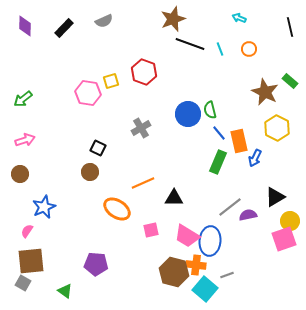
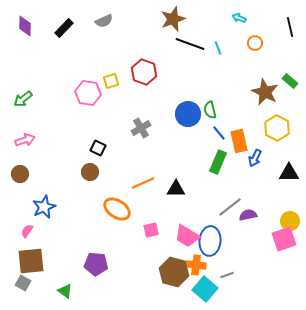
cyan line at (220, 49): moved 2 px left, 1 px up
orange circle at (249, 49): moved 6 px right, 6 px up
black triangle at (275, 197): moved 14 px right, 24 px up; rotated 30 degrees clockwise
black triangle at (174, 198): moved 2 px right, 9 px up
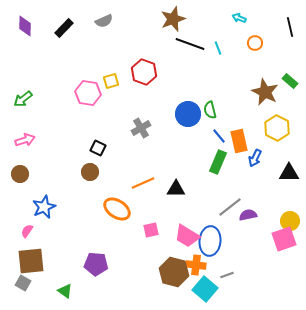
blue line at (219, 133): moved 3 px down
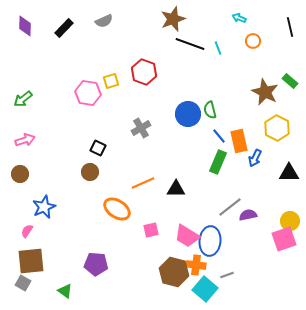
orange circle at (255, 43): moved 2 px left, 2 px up
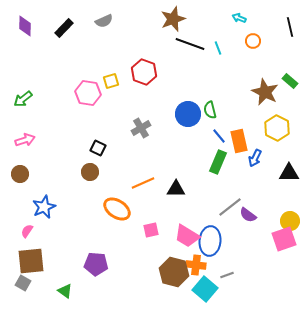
purple semicircle at (248, 215): rotated 132 degrees counterclockwise
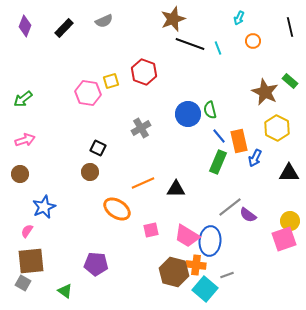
cyan arrow at (239, 18): rotated 88 degrees counterclockwise
purple diamond at (25, 26): rotated 20 degrees clockwise
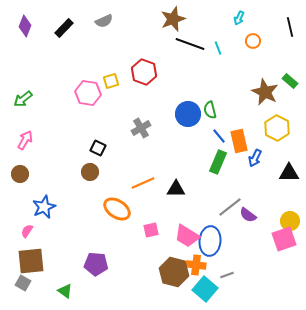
pink arrow at (25, 140): rotated 42 degrees counterclockwise
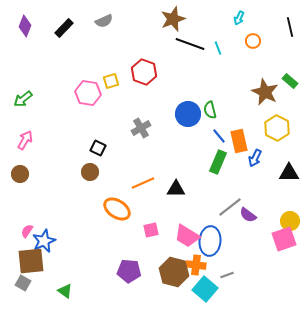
blue star at (44, 207): moved 34 px down
purple pentagon at (96, 264): moved 33 px right, 7 px down
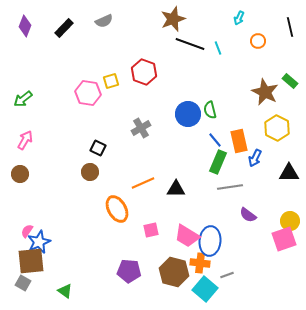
orange circle at (253, 41): moved 5 px right
blue line at (219, 136): moved 4 px left, 4 px down
gray line at (230, 207): moved 20 px up; rotated 30 degrees clockwise
orange ellipse at (117, 209): rotated 28 degrees clockwise
blue star at (44, 241): moved 5 px left, 1 px down
orange cross at (196, 265): moved 4 px right, 2 px up
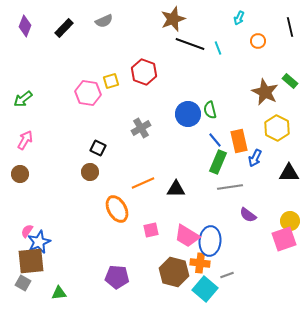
purple pentagon at (129, 271): moved 12 px left, 6 px down
green triangle at (65, 291): moved 6 px left, 2 px down; rotated 42 degrees counterclockwise
